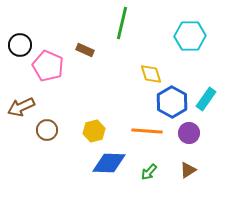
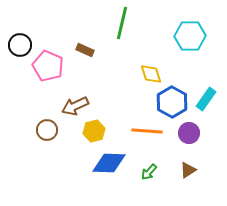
brown arrow: moved 54 px right, 1 px up
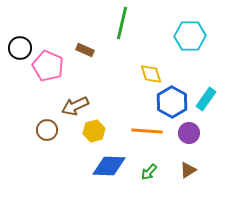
black circle: moved 3 px down
blue diamond: moved 3 px down
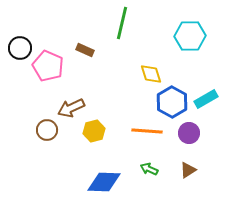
cyan rectangle: rotated 25 degrees clockwise
brown arrow: moved 4 px left, 2 px down
blue diamond: moved 5 px left, 16 px down
green arrow: moved 3 px up; rotated 72 degrees clockwise
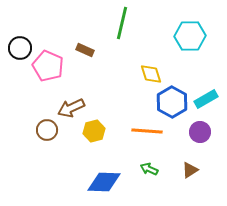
purple circle: moved 11 px right, 1 px up
brown triangle: moved 2 px right
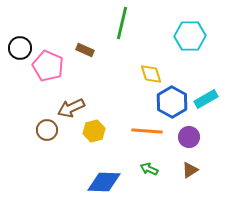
purple circle: moved 11 px left, 5 px down
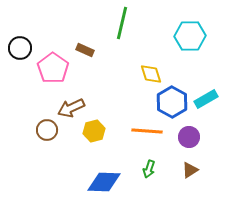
pink pentagon: moved 5 px right, 2 px down; rotated 12 degrees clockwise
green arrow: rotated 96 degrees counterclockwise
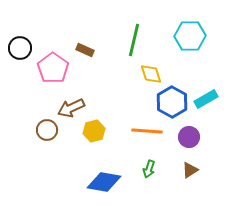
green line: moved 12 px right, 17 px down
blue diamond: rotated 8 degrees clockwise
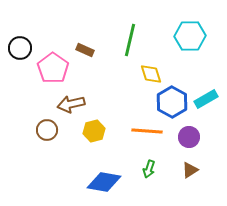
green line: moved 4 px left
brown arrow: moved 4 px up; rotated 12 degrees clockwise
